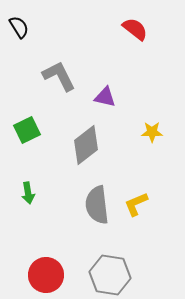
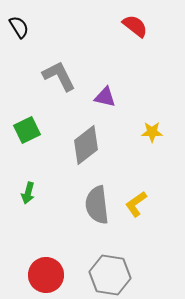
red semicircle: moved 3 px up
green arrow: rotated 25 degrees clockwise
yellow L-shape: rotated 12 degrees counterclockwise
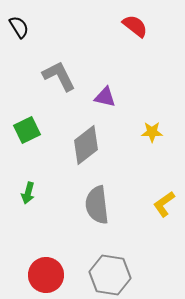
yellow L-shape: moved 28 px right
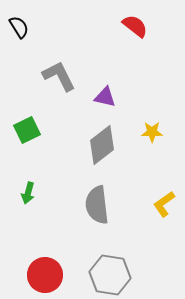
gray diamond: moved 16 px right
red circle: moved 1 px left
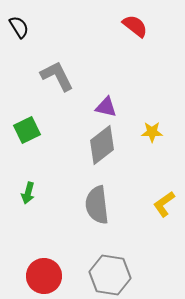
gray L-shape: moved 2 px left
purple triangle: moved 1 px right, 10 px down
red circle: moved 1 px left, 1 px down
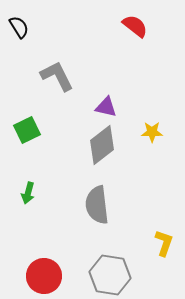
yellow L-shape: moved 39 px down; rotated 144 degrees clockwise
